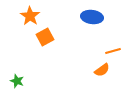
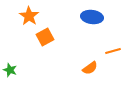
orange star: moved 1 px left
orange semicircle: moved 12 px left, 2 px up
green star: moved 7 px left, 11 px up
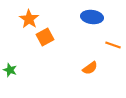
orange star: moved 3 px down
orange line: moved 6 px up; rotated 35 degrees clockwise
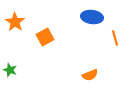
orange star: moved 14 px left, 3 px down
orange line: moved 2 px right, 7 px up; rotated 56 degrees clockwise
orange semicircle: moved 7 px down; rotated 14 degrees clockwise
